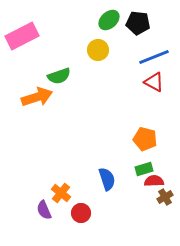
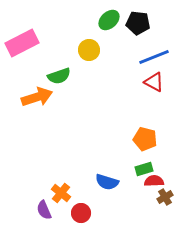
pink rectangle: moved 7 px down
yellow circle: moved 9 px left
blue semicircle: moved 3 px down; rotated 125 degrees clockwise
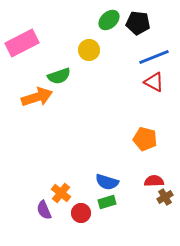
green rectangle: moved 37 px left, 33 px down
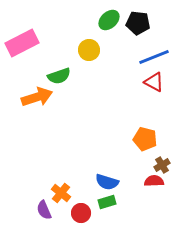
brown cross: moved 3 px left, 32 px up
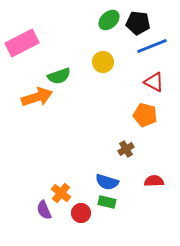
yellow circle: moved 14 px right, 12 px down
blue line: moved 2 px left, 11 px up
orange pentagon: moved 24 px up
brown cross: moved 36 px left, 16 px up
green rectangle: rotated 30 degrees clockwise
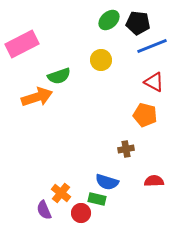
pink rectangle: moved 1 px down
yellow circle: moved 2 px left, 2 px up
brown cross: rotated 21 degrees clockwise
green rectangle: moved 10 px left, 3 px up
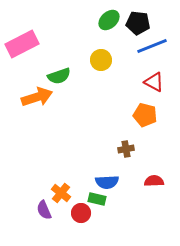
blue semicircle: rotated 20 degrees counterclockwise
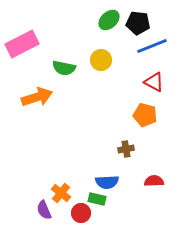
green semicircle: moved 5 px right, 8 px up; rotated 30 degrees clockwise
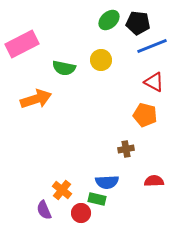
orange arrow: moved 1 px left, 2 px down
orange cross: moved 1 px right, 3 px up
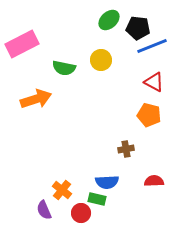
black pentagon: moved 5 px down
orange pentagon: moved 4 px right
